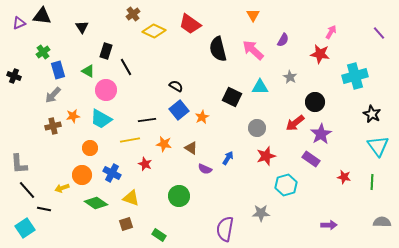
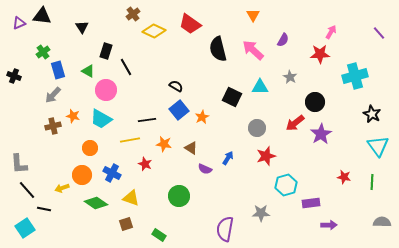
red star at (320, 54): rotated 12 degrees counterclockwise
orange star at (73, 116): rotated 24 degrees clockwise
purple rectangle at (311, 159): moved 44 px down; rotated 42 degrees counterclockwise
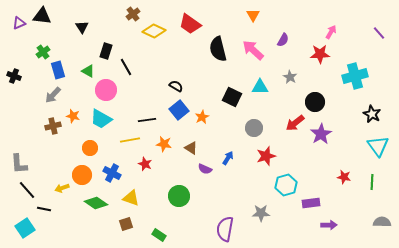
gray circle at (257, 128): moved 3 px left
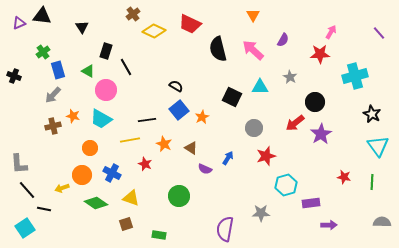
red trapezoid at (190, 24): rotated 10 degrees counterclockwise
orange star at (164, 144): rotated 14 degrees clockwise
green rectangle at (159, 235): rotated 24 degrees counterclockwise
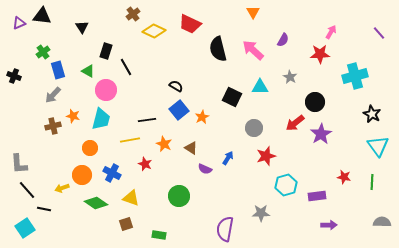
orange triangle at (253, 15): moved 3 px up
cyan trapezoid at (101, 119): rotated 105 degrees counterclockwise
purple rectangle at (311, 203): moved 6 px right, 7 px up
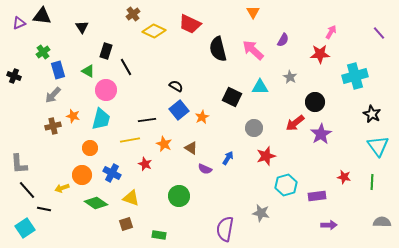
gray star at (261, 213): rotated 12 degrees clockwise
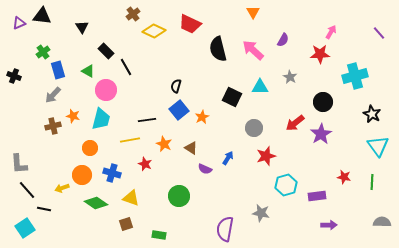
black rectangle at (106, 51): rotated 63 degrees counterclockwise
black semicircle at (176, 86): rotated 104 degrees counterclockwise
black circle at (315, 102): moved 8 px right
blue cross at (112, 173): rotated 12 degrees counterclockwise
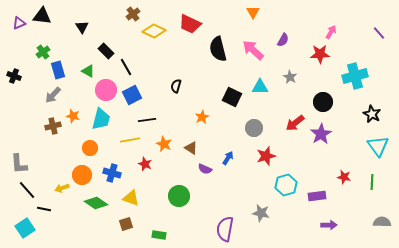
blue square at (179, 110): moved 47 px left, 15 px up; rotated 12 degrees clockwise
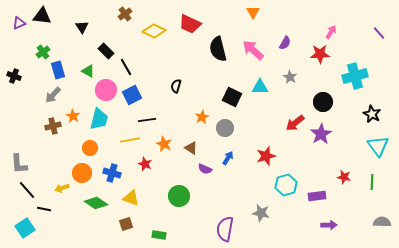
brown cross at (133, 14): moved 8 px left
purple semicircle at (283, 40): moved 2 px right, 3 px down
orange star at (73, 116): rotated 16 degrees clockwise
cyan trapezoid at (101, 119): moved 2 px left
gray circle at (254, 128): moved 29 px left
orange circle at (82, 175): moved 2 px up
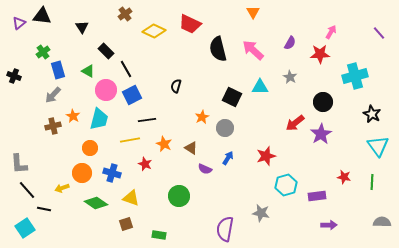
purple triangle at (19, 23): rotated 16 degrees counterclockwise
purple semicircle at (285, 43): moved 5 px right
black line at (126, 67): moved 2 px down
